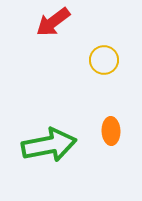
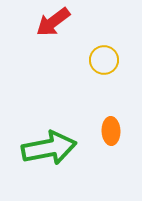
green arrow: moved 3 px down
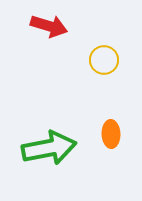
red arrow: moved 4 px left, 4 px down; rotated 126 degrees counterclockwise
orange ellipse: moved 3 px down
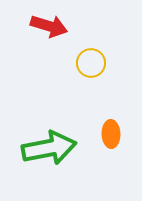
yellow circle: moved 13 px left, 3 px down
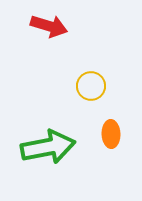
yellow circle: moved 23 px down
green arrow: moved 1 px left, 1 px up
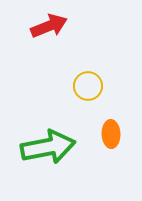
red arrow: rotated 39 degrees counterclockwise
yellow circle: moved 3 px left
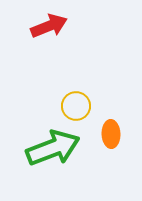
yellow circle: moved 12 px left, 20 px down
green arrow: moved 5 px right, 1 px down; rotated 10 degrees counterclockwise
